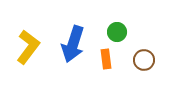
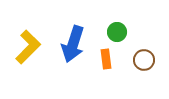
yellow L-shape: rotated 8 degrees clockwise
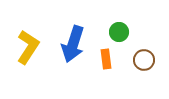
green circle: moved 2 px right
yellow L-shape: rotated 12 degrees counterclockwise
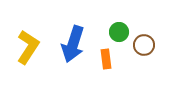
brown circle: moved 15 px up
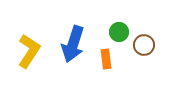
yellow L-shape: moved 1 px right, 4 px down
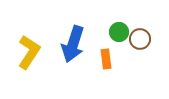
brown circle: moved 4 px left, 6 px up
yellow L-shape: moved 1 px down
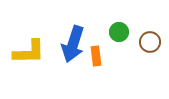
brown circle: moved 10 px right, 3 px down
yellow L-shape: rotated 56 degrees clockwise
orange rectangle: moved 10 px left, 3 px up
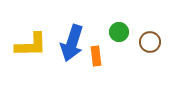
blue arrow: moved 1 px left, 1 px up
yellow L-shape: moved 2 px right, 7 px up
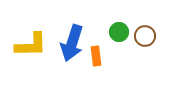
brown circle: moved 5 px left, 6 px up
